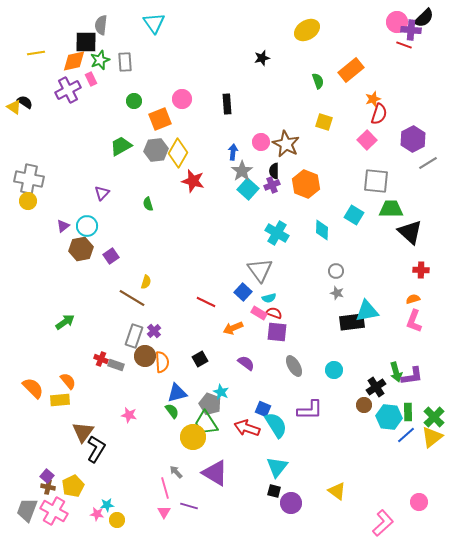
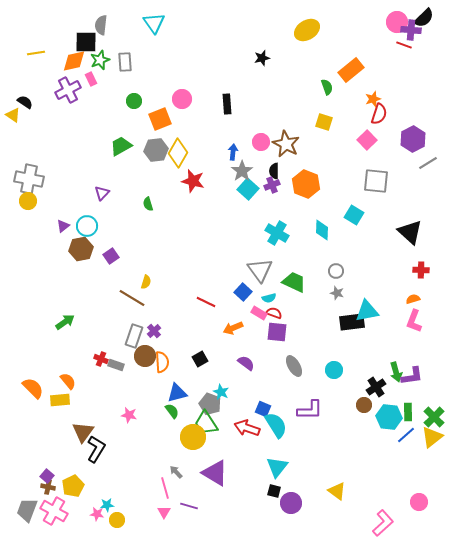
green semicircle at (318, 81): moved 9 px right, 6 px down
yellow triangle at (14, 107): moved 1 px left, 8 px down
green trapezoid at (391, 209): moved 97 px left, 73 px down; rotated 25 degrees clockwise
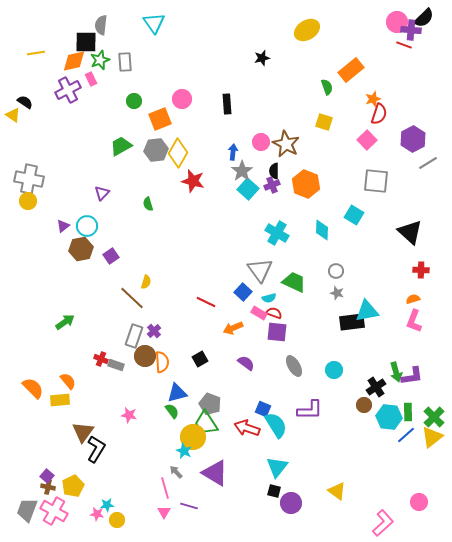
brown line at (132, 298): rotated 12 degrees clockwise
cyan star at (221, 392): moved 37 px left, 59 px down
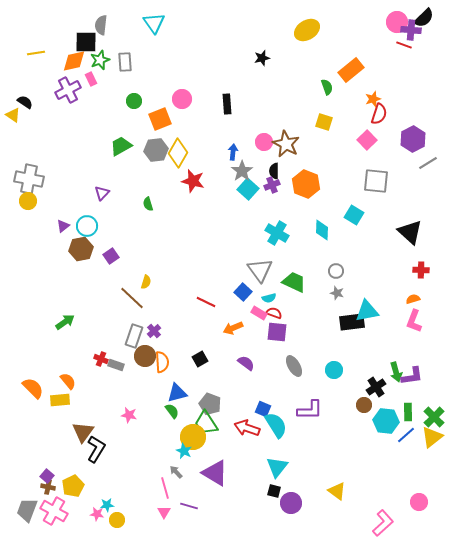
pink circle at (261, 142): moved 3 px right
cyan hexagon at (389, 417): moved 3 px left, 4 px down
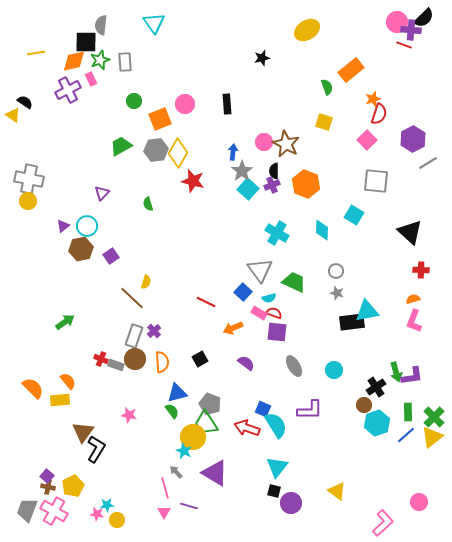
pink circle at (182, 99): moved 3 px right, 5 px down
brown circle at (145, 356): moved 10 px left, 3 px down
cyan hexagon at (386, 421): moved 9 px left, 2 px down; rotated 25 degrees counterclockwise
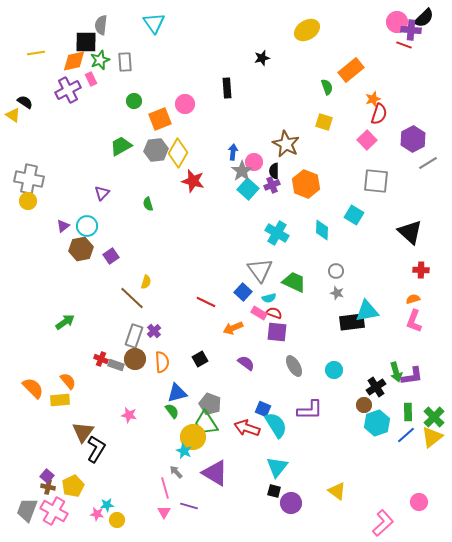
black rectangle at (227, 104): moved 16 px up
pink circle at (264, 142): moved 10 px left, 20 px down
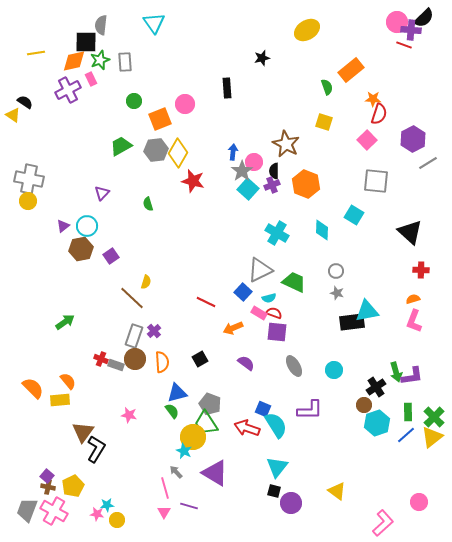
orange star at (373, 99): rotated 21 degrees clockwise
gray triangle at (260, 270): rotated 40 degrees clockwise
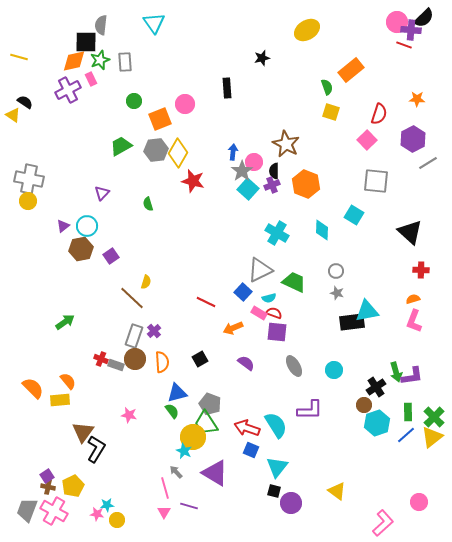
yellow line at (36, 53): moved 17 px left, 4 px down; rotated 24 degrees clockwise
orange star at (373, 99): moved 44 px right
yellow square at (324, 122): moved 7 px right, 10 px up
blue square at (263, 409): moved 12 px left, 41 px down
purple square at (47, 476): rotated 16 degrees clockwise
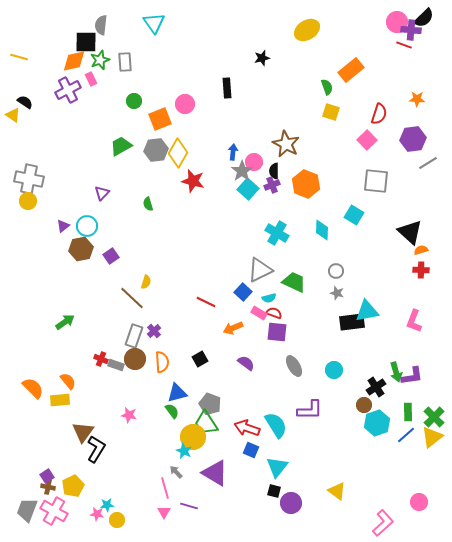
purple hexagon at (413, 139): rotated 20 degrees clockwise
orange semicircle at (413, 299): moved 8 px right, 49 px up
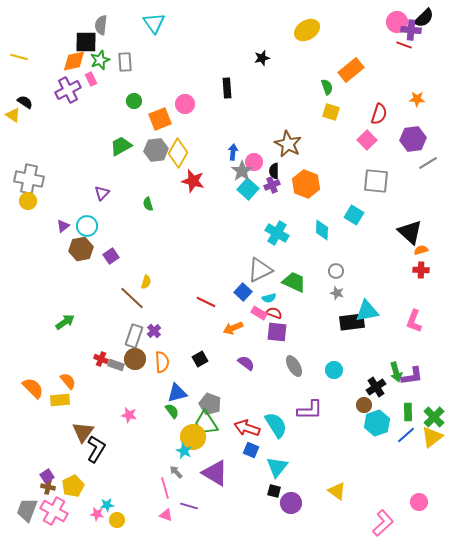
brown star at (286, 144): moved 2 px right
pink triangle at (164, 512): moved 2 px right, 3 px down; rotated 40 degrees counterclockwise
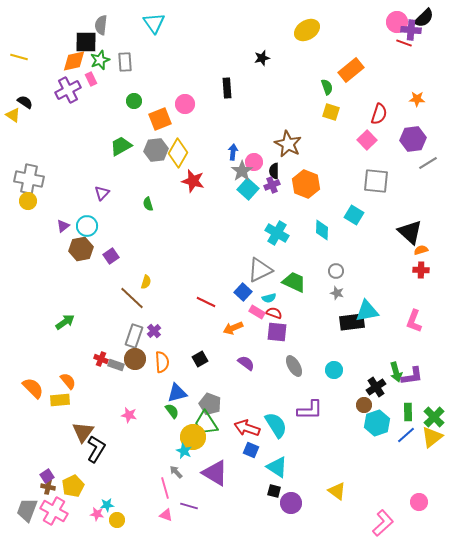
red line at (404, 45): moved 2 px up
pink rectangle at (259, 313): moved 2 px left, 1 px up
cyan triangle at (277, 467): rotated 35 degrees counterclockwise
